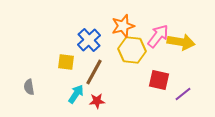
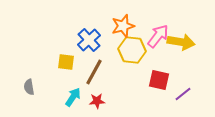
cyan arrow: moved 3 px left, 3 px down
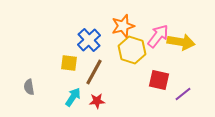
yellow hexagon: rotated 12 degrees clockwise
yellow square: moved 3 px right, 1 px down
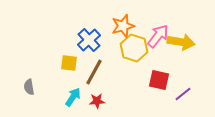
yellow hexagon: moved 2 px right, 2 px up
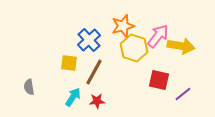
yellow arrow: moved 4 px down
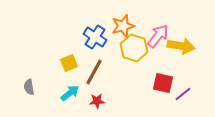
blue cross: moved 6 px right, 3 px up; rotated 15 degrees counterclockwise
yellow square: rotated 30 degrees counterclockwise
red square: moved 4 px right, 3 px down
cyan arrow: moved 3 px left, 4 px up; rotated 18 degrees clockwise
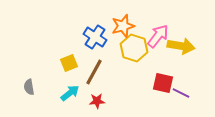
purple line: moved 2 px left, 1 px up; rotated 66 degrees clockwise
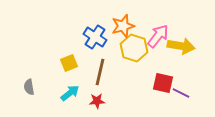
brown line: moved 6 px right; rotated 16 degrees counterclockwise
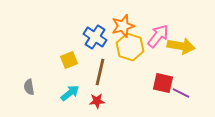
yellow hexagon: moved 4 px left, 1 px up
yellow square: moved 3 px up
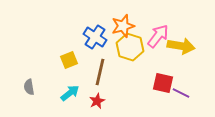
red star: rotated 21 degrees counterclockwise
